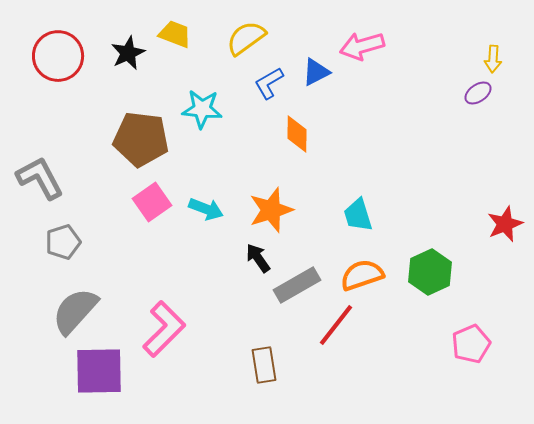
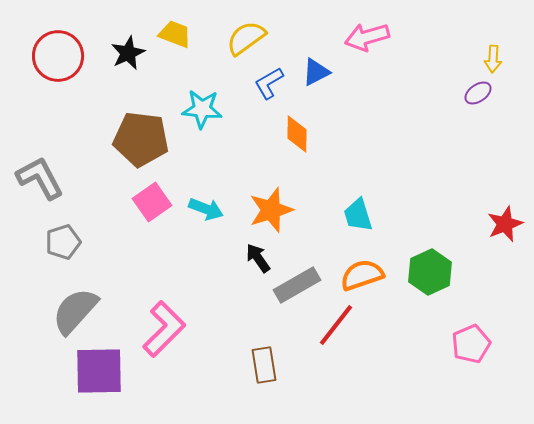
pink arrow: moved 5 px right, 9 px up
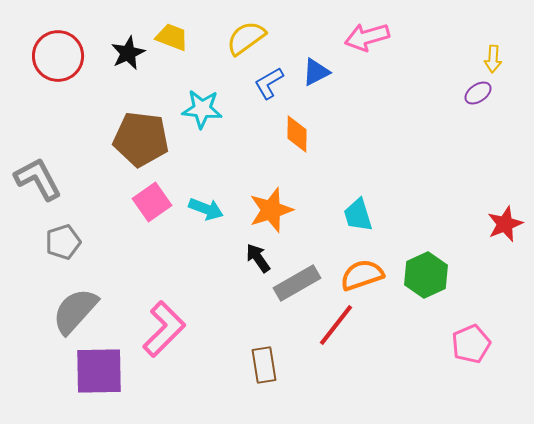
yellow trapezoid: moved 3 px left, 3 px down
gray L-shape: moved 2 px left, 1 px down
green hexagon: moved 4 px left, 3 px down
gray rectangle: moved 2 px up
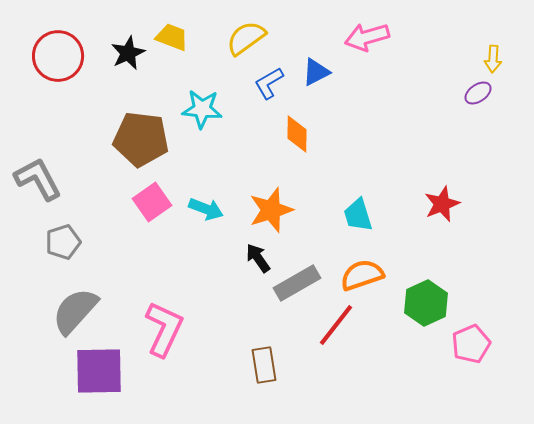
red star: moved 63 px left, 20 px up
green hexagon: moved 28 px down
pink L-shape: rotated 20 degrees counterclockwise
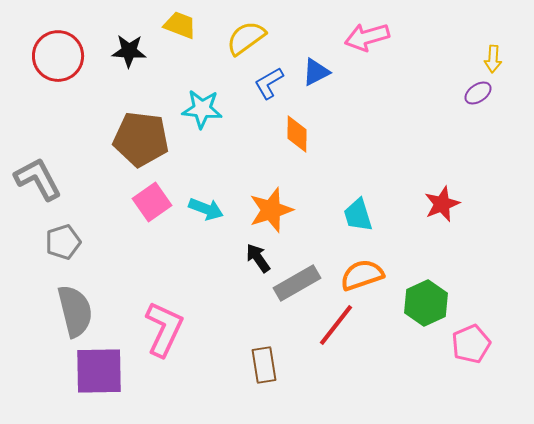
yellow trapezoid: moved 8 px right, 12 px up
black star: moved 1 px right, 2 px up; rotated 28 degrees clockwise
gray semicircle: rotated 124 degrees clockwise
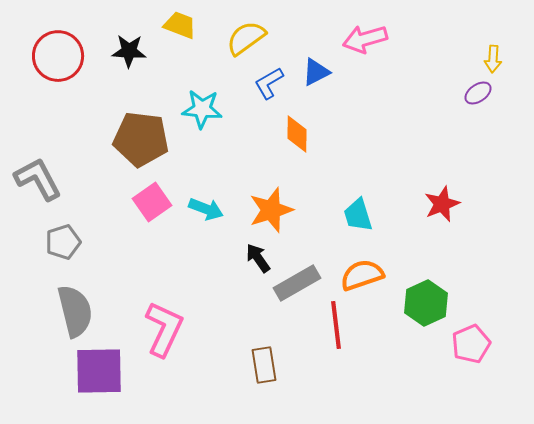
pink arrow: moved 2 px left, 2 px down
red line: rotated 45 degrees counterclockwise
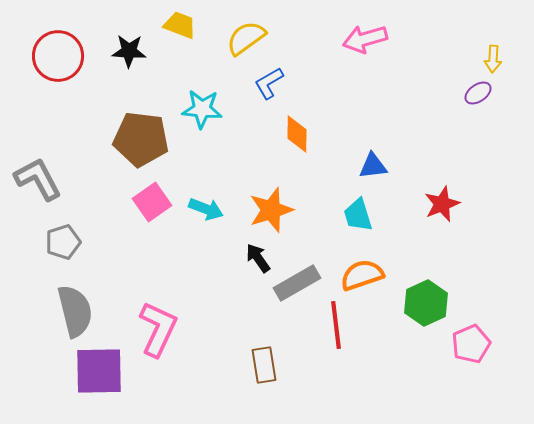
blue triangle: moved 57 px right, 94 px down; rotated 20 degrees clockwise
pink L-shape: moved 6 px left
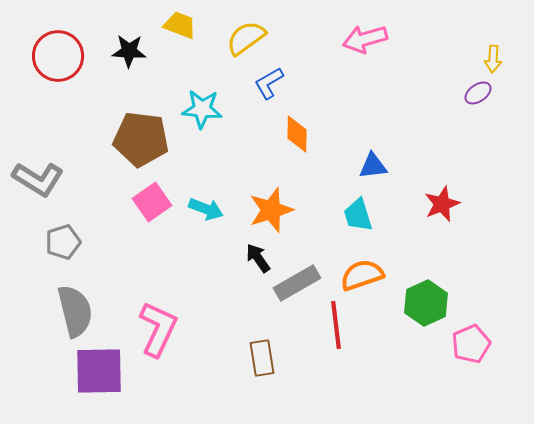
gray L-shape: rotated 150 degrees clockwise
brown rectangle: moved 2 px left, 7 px up
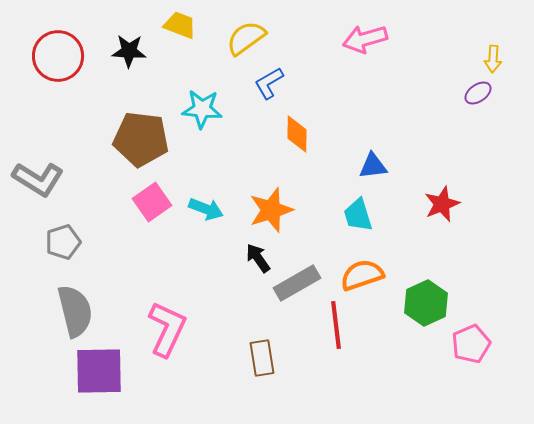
pink L-shape: moved 9 px right
